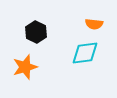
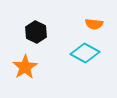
cyan diamond: rotated 36 degrees clockwise
orange star: rotated 15 degrees counterclockwise
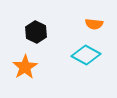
cyan diamond: moved 1 px right, 2 px down
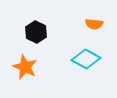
cyan diamond: moved 4 px down
orange star: rotated 15 degrees counterclockwise
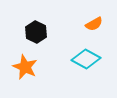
orange semicircle: rotated 36 degrees counterclockwise
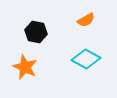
orange semicircle: moved 8 px left, 4 px up
black hexagon: rotated 15 degrees counterclockwise
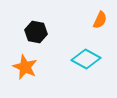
orange semicircle: moved 14 px right; rotated 36 degrees counterclockwise
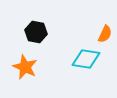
orange semicircle: moved 5 px right, 14 px down
cyan diamond: rotated 20 degrees counterclockwise
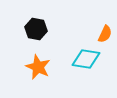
black hexagon: moved 3 px up
orange star: moved 13 px right
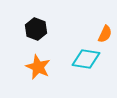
black hexagon: rotated 10 degrees clockwise
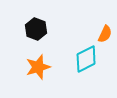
cyan diamond: rotated 36 degrees counterclockwise
orange star: rotated 30 degrees clockwise
